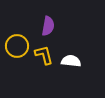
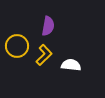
yellow L-shape: rotated 60 degrees clockwise
white semicircle: moved 4 px down
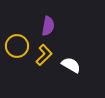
white semicircle: rotated 24 degrees clockwise
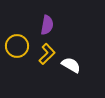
purple semicircle: moved 1 px left, 1 px up
yellow L-shape: moved 3 px right, 1 px up
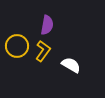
yellow L-shape: moved 4 px left, 3 px up; rotated 10 degrees counterclockwise
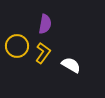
purple semicircle: moved 2 px left, 1 px up
yellow L-shape: moved 2 px down
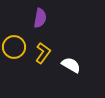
purple semicircle: moved 5 px left, 6 px up
yellow circle: moved 3 px left, 1 px down
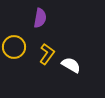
yellow L-shape: moved 4 px right, 1 px down
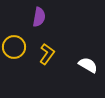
purple semicircle: moved 1 px left, 1 px up
white semicircle: moved 17 px right
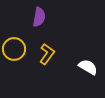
yellow circle: moved 2 px down
white semicircle: moved 2 px down
